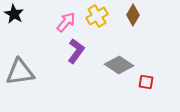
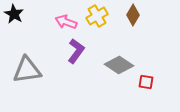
pink arrow: rotated 110 degrees counterclockwise
gray triangle: moved 7 px right, 2 px up
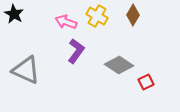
yellow cross: rotated 30 degrees counterclockwise
gray triangle: moved 1 px left; rotated 32 degrees clockwise
red square: rotated 35 degrees counterclockwise
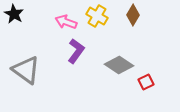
gray triangle: rotated 12 degrees clockwise
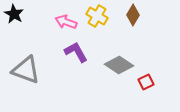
purple L-shape: moved 1 px down; rotated 65 degrees counterclockwise
gray triangle: rotated 16 degrees counterclockwise
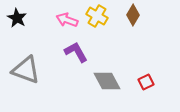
black star: moved 3 px right, 4 px down
pink arrow: moved 1 px right, 2 px up
gray diamond: moved 12 px left, 16 px down; rotated 28 degrees clockwise
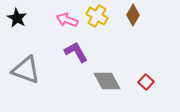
red square: rotated 21 degrees counterclockwise
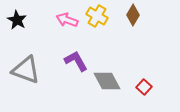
black star: moved 2 px down
purple L-shape: moved 9 px down
red square: moved 2 px left, 5 px down
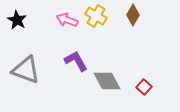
yellow cross: moved 1 px left
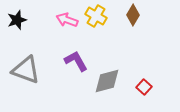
black star: rotated 24 degrees clockwise
gray diamond: rotated 76 degrees counterclockwise
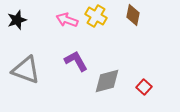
brown diamond: rotated 20 degrees counterclockwise
